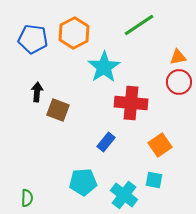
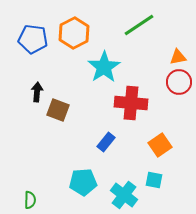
green semicircle: moved 3 px right, 2 px down
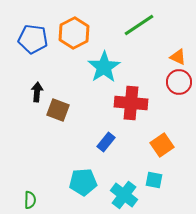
orange triangle: rotated 36 degrees clockwise
orange square: moved 2 px right
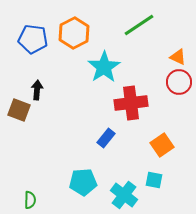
black arrow: moved 2 px up
red cross: rotated 12 degrees counterclockwise
brown square: moved 39 px left
blue rectangle: moved 4 px up
